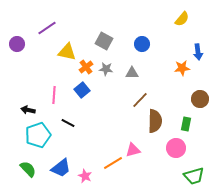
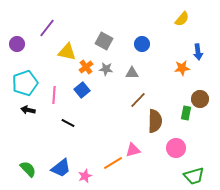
purple line: rotated 18 degrees counterclockwise
brown line: moved 2 px left
green rectangle: moved 11 px up
cyan pentagon: moved 13 px left, 52 px up
pink star: rotated 24 degrees clockwise
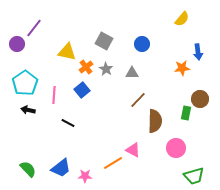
purple line: moved 13 px left
gray star: rotated 24 degrees clockwise
cyan pentagon: rotated 15 degrees counterclockwise
pink triangle: rotated 42 degrees clockwise
pink star: rotated 24 degrees clockwise
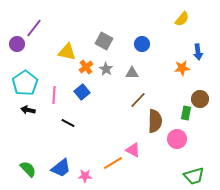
blue square: moved 2 px down
pink circle: moved 1 px right, 9 px up
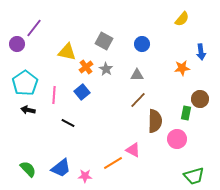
blue arrow: moved 3 px right
gray triangle: moved 5 px right, 2 px down
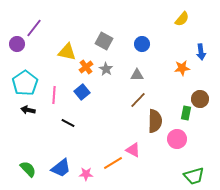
pink star: moved 1 px right, 2 px up
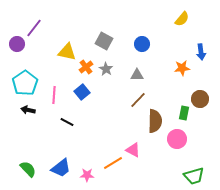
green rectangle: moved 2 px left
black line: moved 1 px left, 1 px up
pink star: moved 1 px right, 1 px down
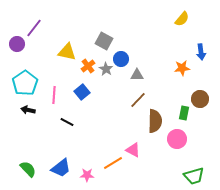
blue circle: moved 21 px left, 15 px down
orange cross: moved 2 px right, 1 px up
